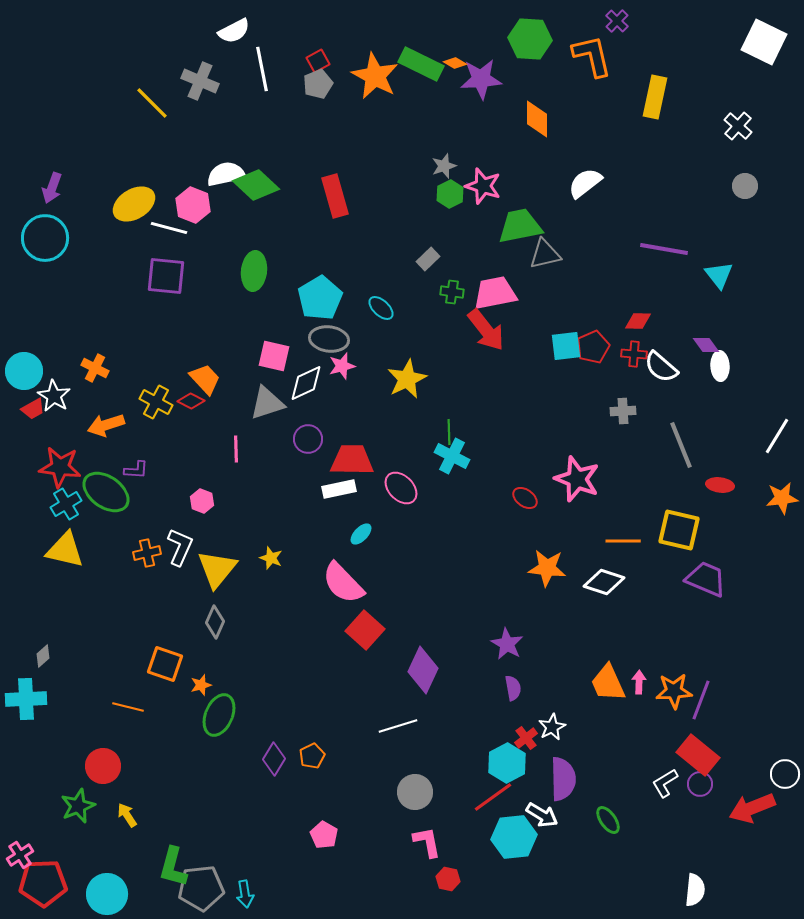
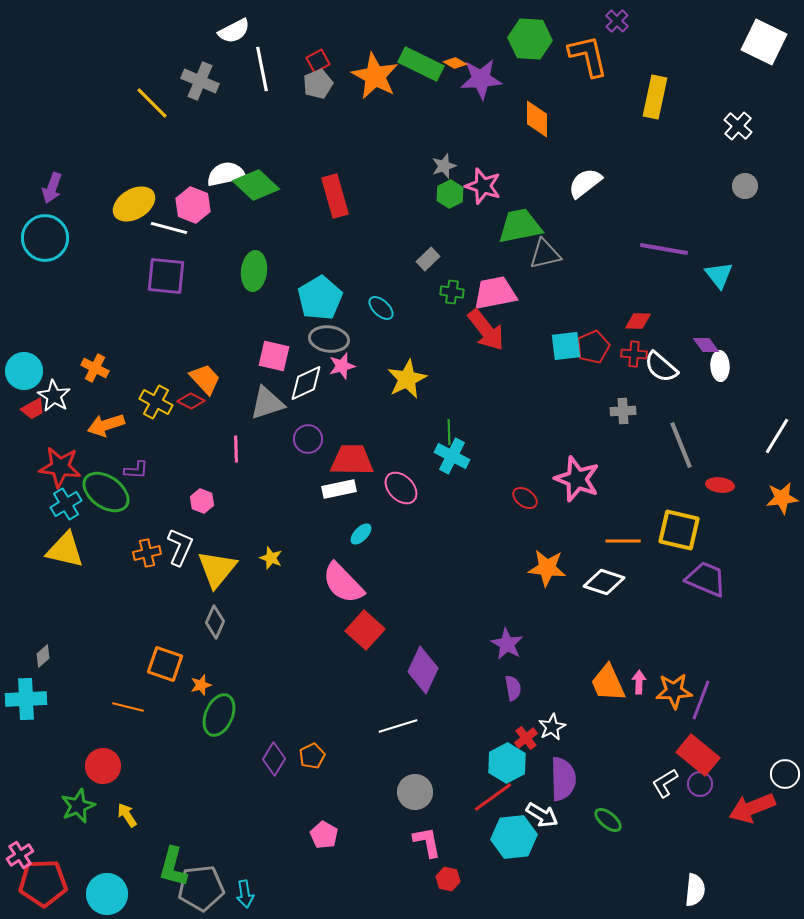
orange L-shape at (592, 56): moved 4 px left
green ellipse at (608, 820): rotated 16 degrees counterclockwise
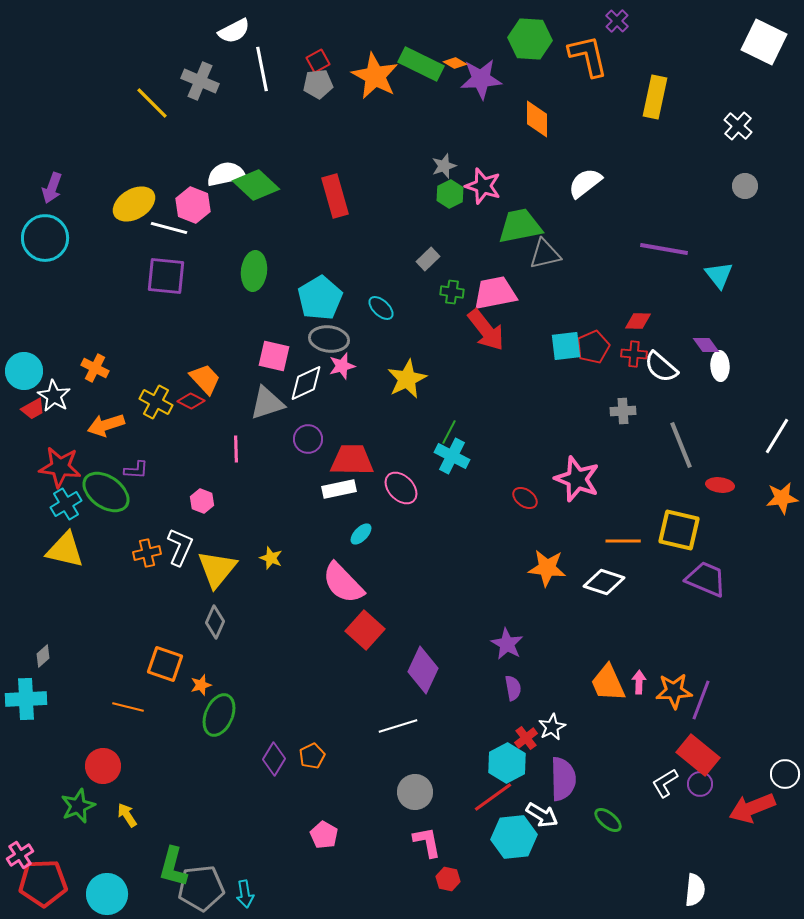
gray pentagon at (318, 84): rotated 16 degrees clockwise
green line at (449, 432): rotated 30 degrees clockwise
